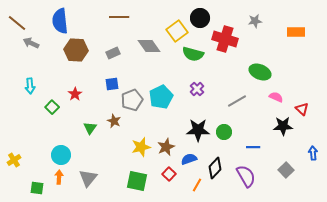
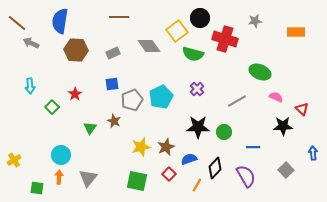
blue semicircle at (60, 21): rotated 15 degrees clockwise
black star at (198, 130): moved 3 px up
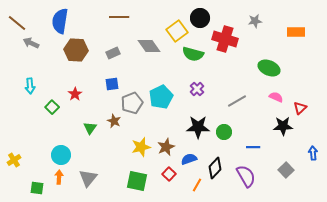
green ellipse at (260, 72): moved 9 px right, 4 px up
gray pentagon at (132, 100): moved 3 px down
red triangle at (302, 109): moved 2 px left, 1 px up; rotated 32 degrees clockwise
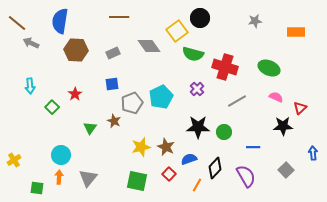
red cross at (225, 39): moved 28 px down
brown star at (166, 147): rotated 24 degrees counterclockwise
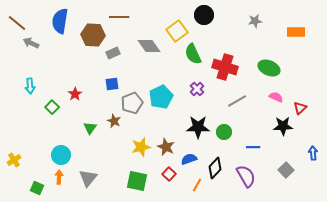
black circle at (200, 18): moved 4 px right, 3 px up
brown hexagon at (76, 50): moved 17 px right, 15 px up
green semicircle at (193, 54): rotated 50 degrees clockwise
green square at (37, 188): rotated 16 degrees clockwise
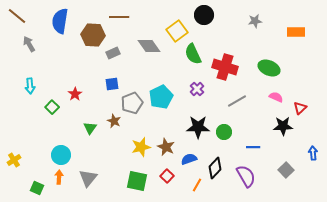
brown line at (17, 23): moved 7 px up
gray arrow at (31, 43): moved 2 px left, 1 px down; rotated 35 degrees clockwise
red square at (169, 174): moved 2 px left, 2 px down
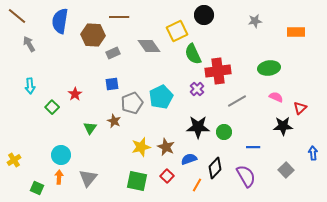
yellow square at (177, 31): rotated 10 degrees clockwise
red cross at (225, 67): moved 7 px left, 4 px down; rotated 25 degrees counterclockwise
green ellipse at (269, 68): rotated 30 degrees counterclockwise
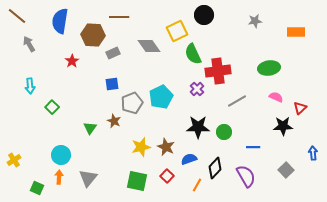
red star at (75, 94): moved 3 px left, 33 px up
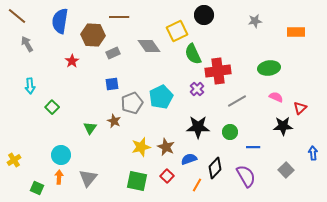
gray arrow at (29, 44): moved 2 px left
green circle at (224, 132): moved 6 px right
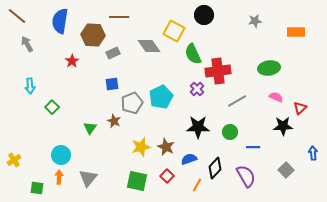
yellow square at (177, 31): moved 3 px left; rotated 35 degrees counterclockwise
green square at (37, 188): rotated 16 degrees counterclockwise
